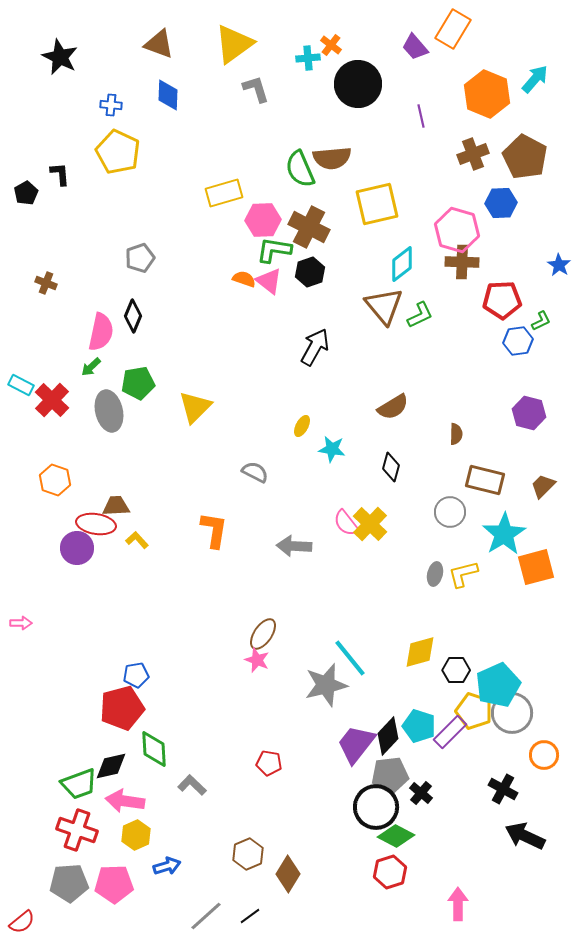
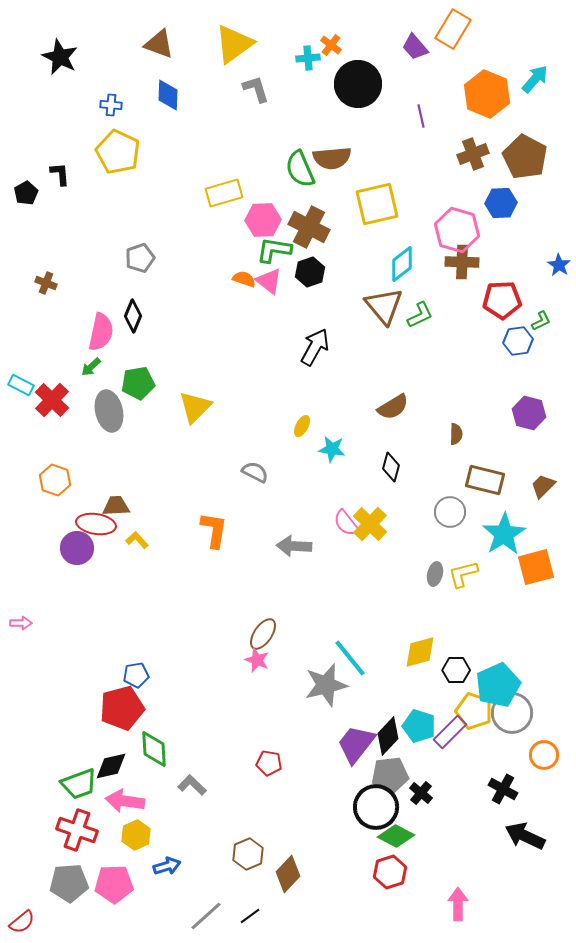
brown diamond at (288, 874): rotated 12 degrees clockwise
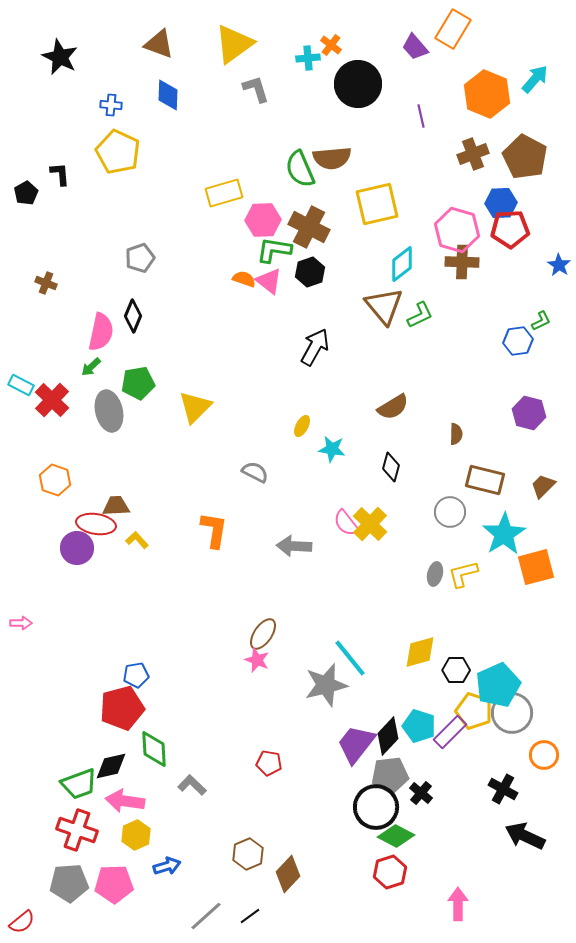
red pentagon at (502, 300): moved 8 px right, 71 px up
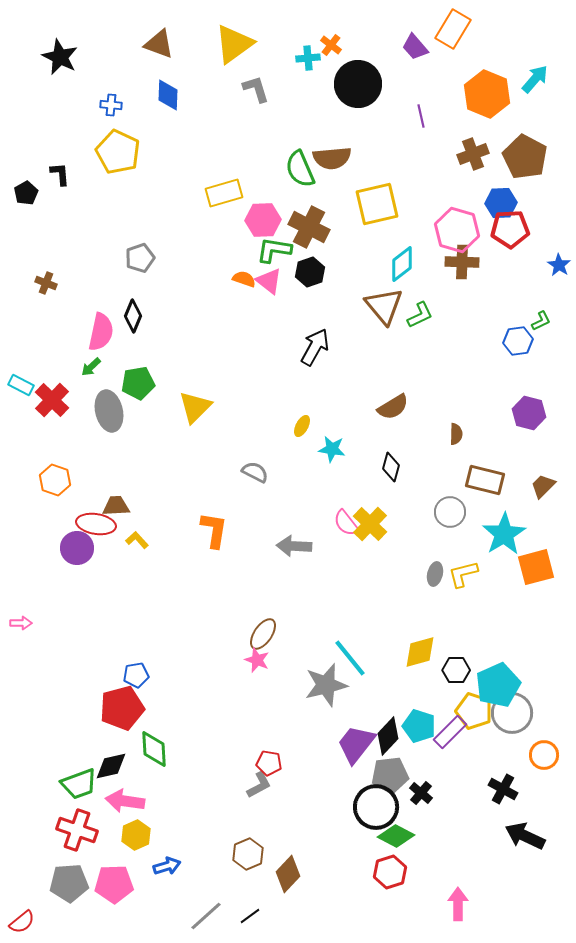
gray L-shape at (192, 785): moved 67 px right; rotated 108 degrees clockwise
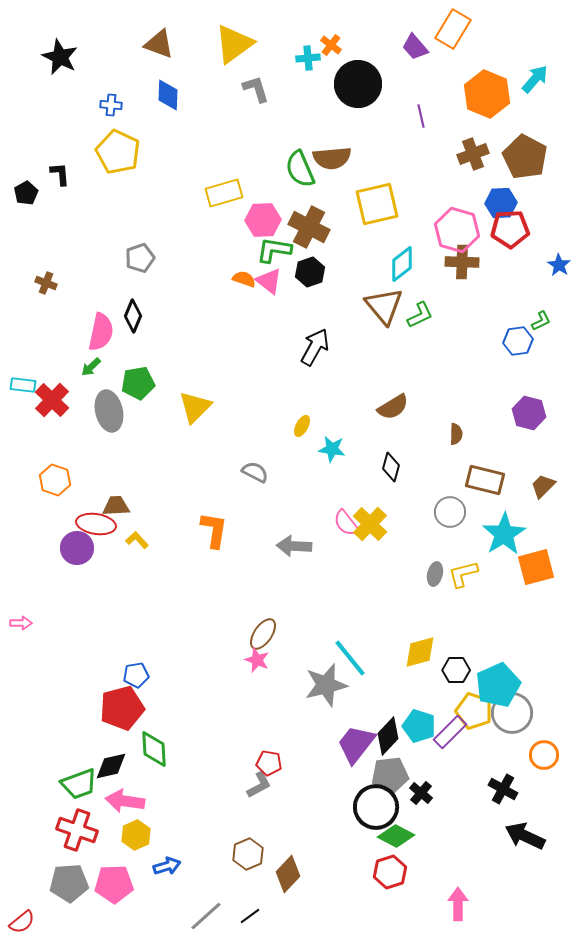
cyan rectangle at (21, 385): moved 2 px right; rotated 20 degrees counterclockwise
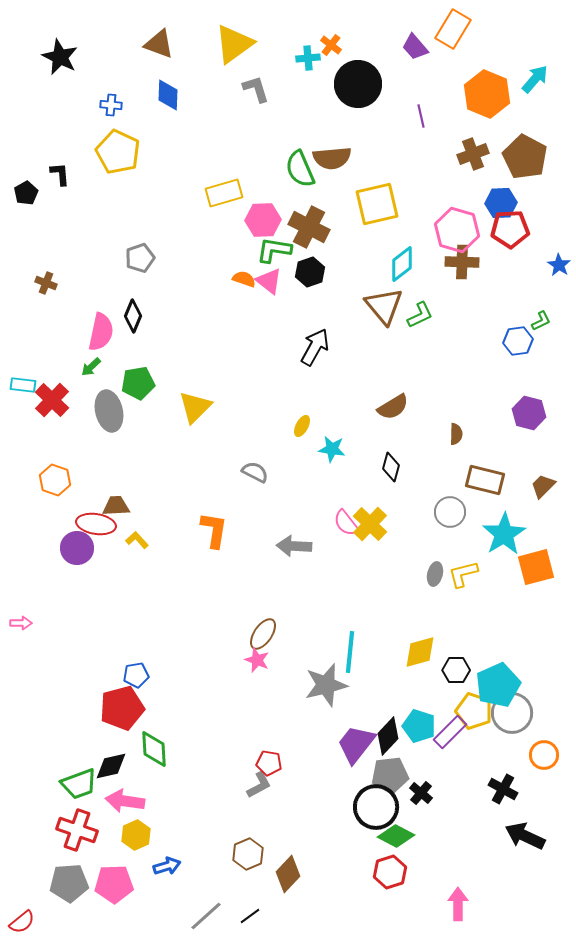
cyan line at (350, 658): moved 6 px up; rotated 45 degrees clockwise
